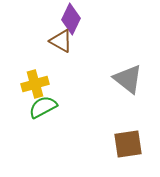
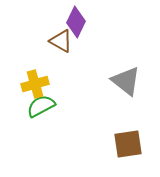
purple diamond: moved 5 px right, 3 px down
gray triangle: moved 2 px left, 2 px down
green semicircle: moved 2 px left, 1 px up
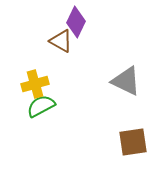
gray triangle: rotated 12 degrees counterclockwise
brown square: moved 5 px right, 2 px up
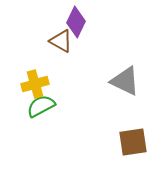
gray triangle: moved 1 px left
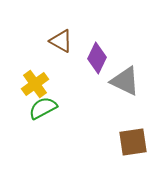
purple diamond: moved 21 px right, 36 px down
yellow cross: rotated 20 degrees counterclockwise
green semicircle: moved 2 px right, 2 px down
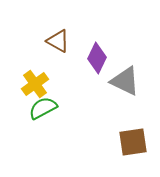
brown triangle: moved 3 px left
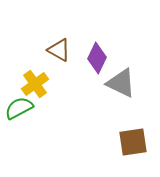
brown triangle: moved 1 px right, 9 px down
gray triangle: moved 4 px left, 2 px down
green semicircle: moved 24 px left
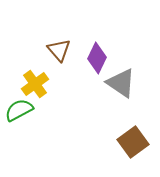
brown triangle: rotated 20 degrees clockwise
gray triangle: rotated 8 degrees clockwise
green semicircle: moved 2 px down
brown square: rotated 28 degrees counterclockwise
